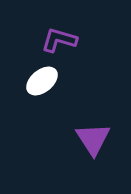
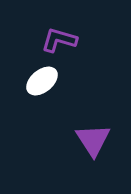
purple triangle: moved 1 px down
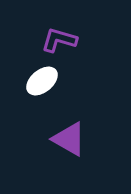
purple triangle: moved 24 px left, 1 px up; rotated 27 degrees counterclockwise
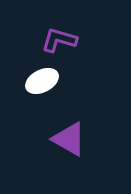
white ellipse: rotated 12 degrees clockwise
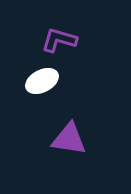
purple triangle: rotated 21 degrees counterclockwise
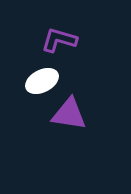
purple triangle: moved 25 px up
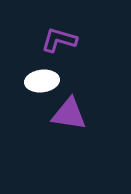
white ellipse: rotated 20 degrees clockwise
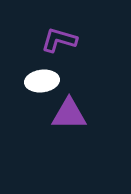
purple triangle: rotated 9 degrees counterclockwise
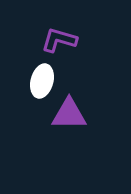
white ellipse: rotated 68 degrees counterclockwise
